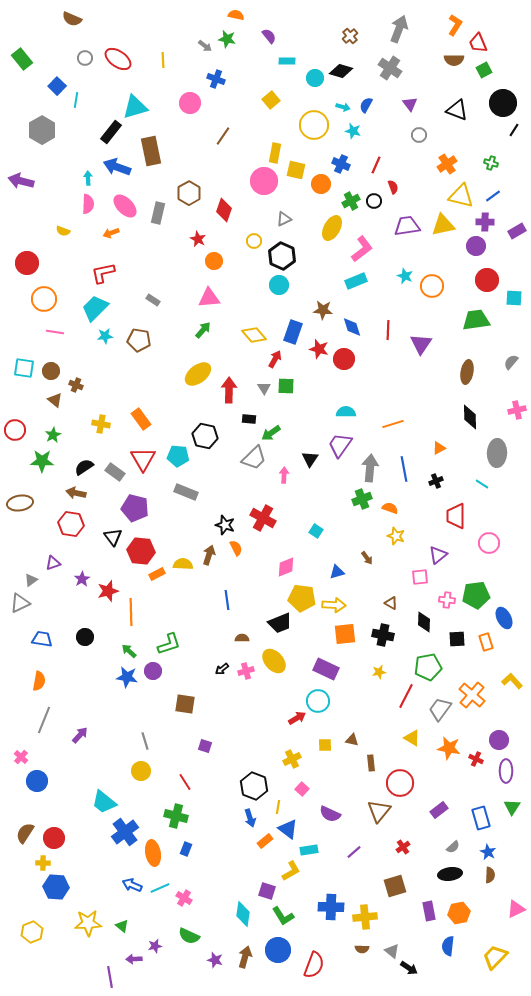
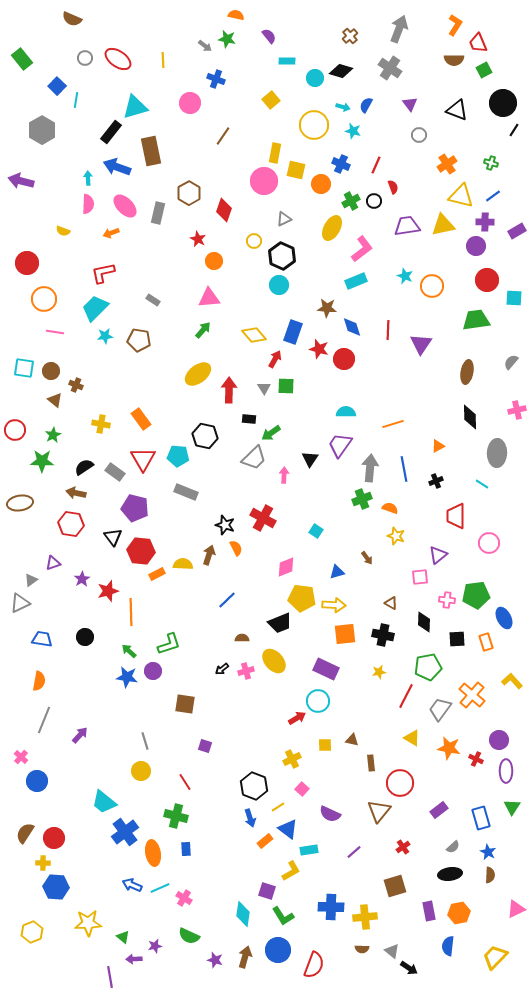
brown star at (323, 310): moved 4 px right, 2 px up
orange triangle at (439, 448): moved 1 px left, 2 px up
blue line at (227, 600): rotated 54 degrees clockwise
yellow line at (278, 807): rotated 48 degrees clockwise
blue rectangle at (186, 849): rotated 24 degrees counterclockwise
green triangle at (122, 926): moved 1 px right, 11 px down
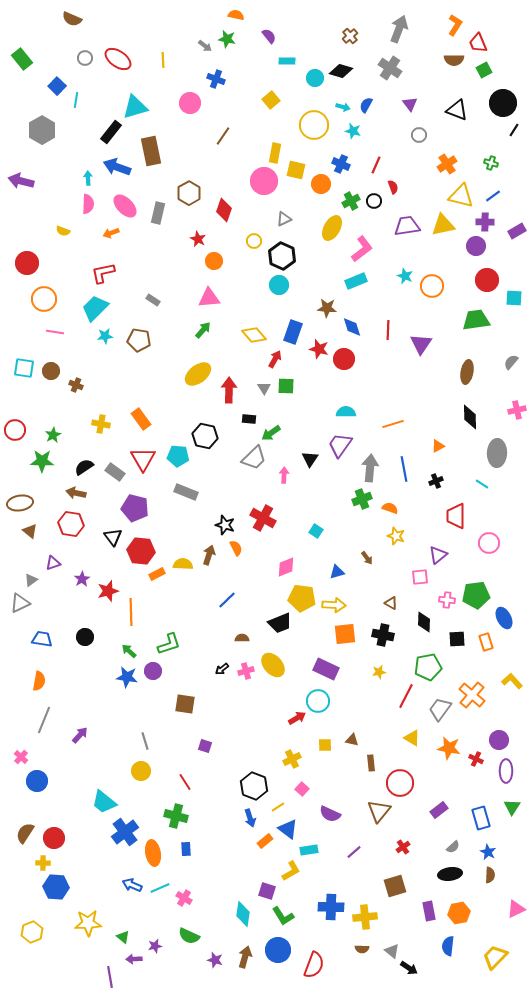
brown triangle at (55, 400): moved 25 px left, 131 px down
yellow ellipse at (274, 661): moved 1 px left, 4 px down
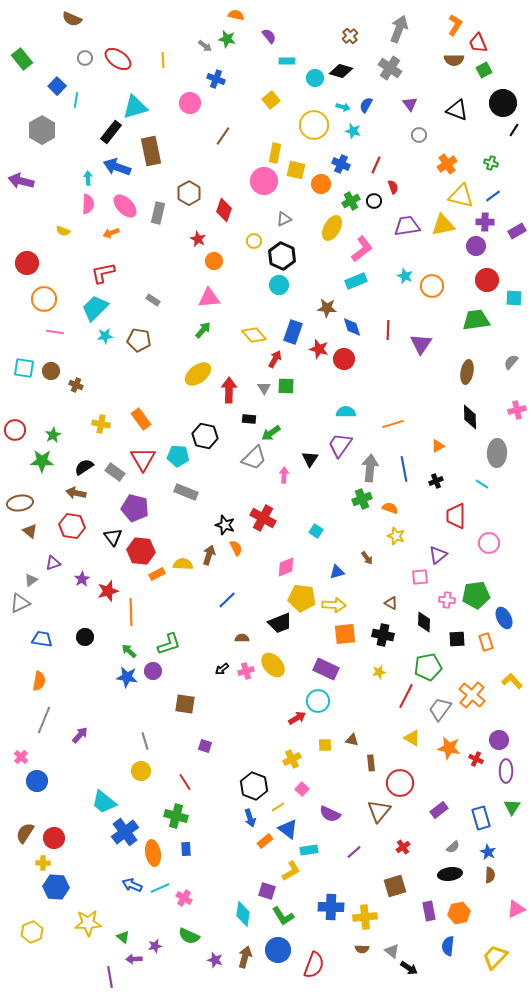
red hexagon at (71, 524): moved 1 px right, 2 px down
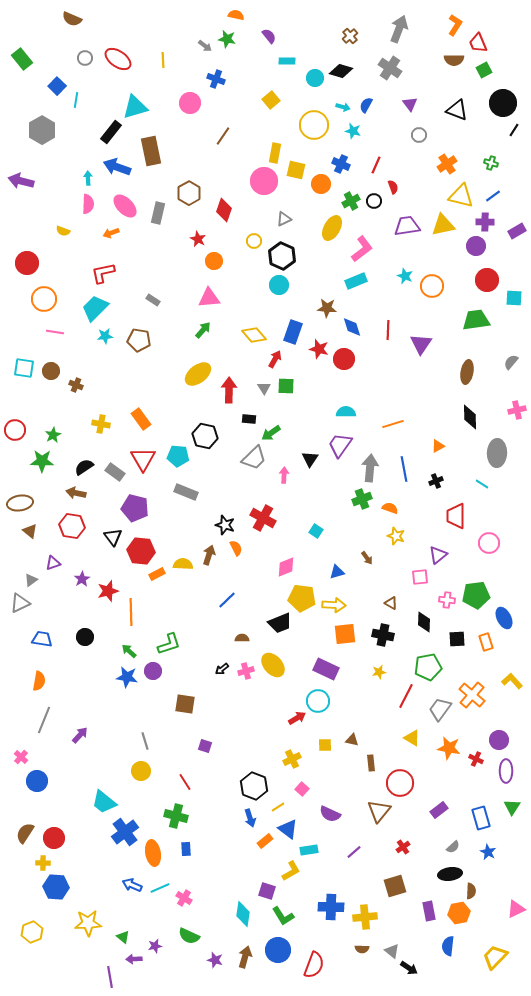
brown semicircle at (490, 875): moved 19 px left, 16 px down
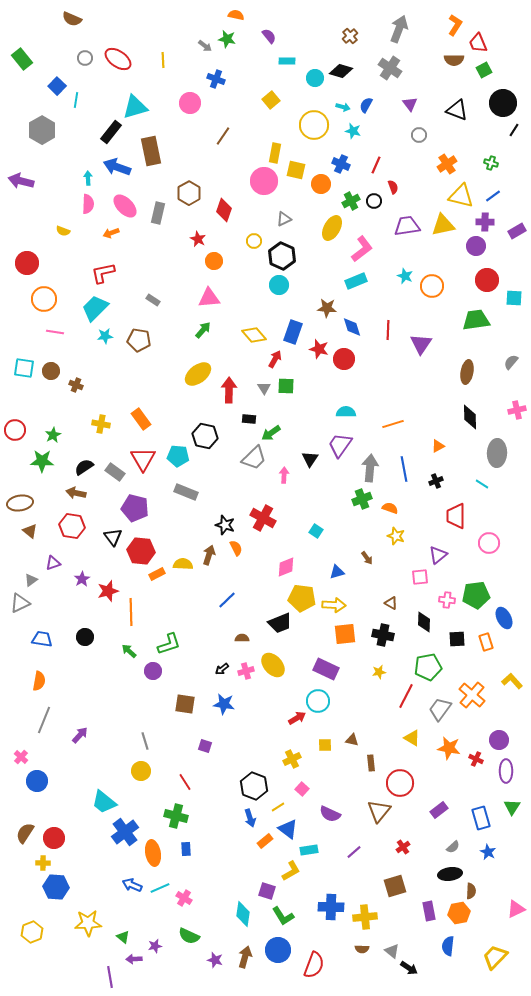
blue star at (127, 677): moved 97 px right, 27 px down
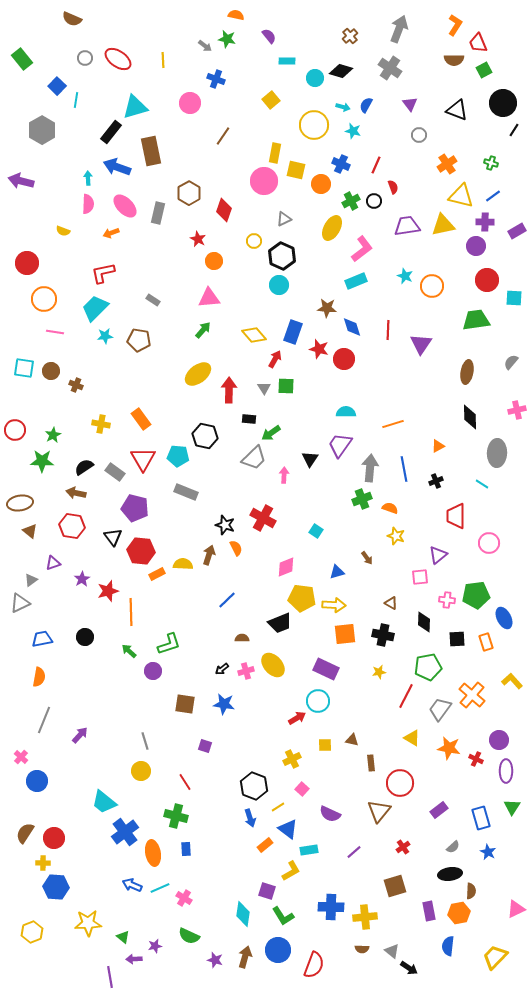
blue trapezoid at (42, 639): rotated 20 degrees counterclockwise
orange semicircle at (39, 681): moved 4 px up
orange rectangle at (265, 841): moved 4 px down
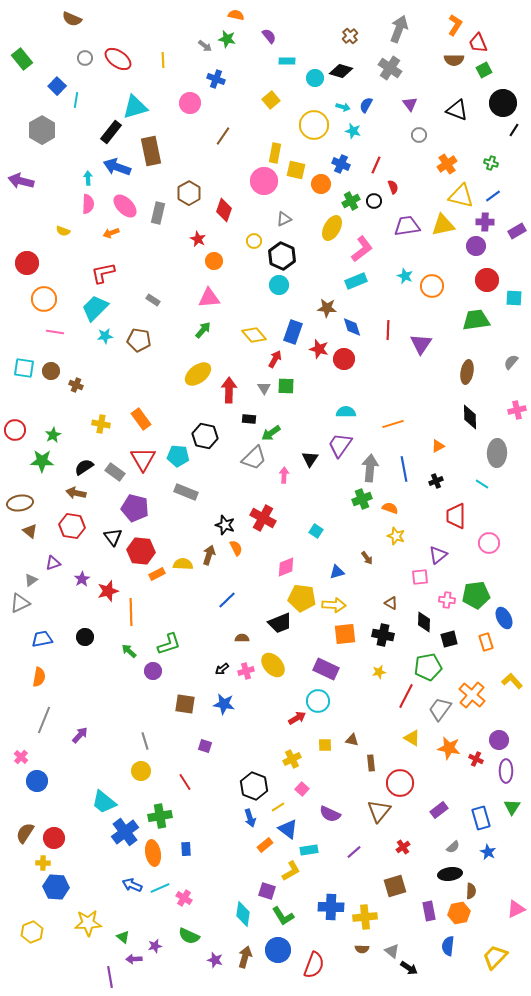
black square at (457, 639): moved 8 px left; rotated 12 degrees counterclockwise
green cross at (176, 816): moved 16 px left; rotated 25 degrees counterclockwise
